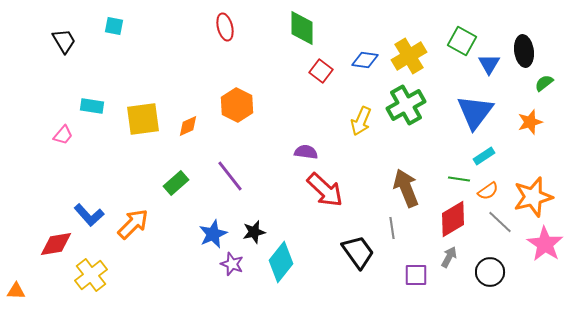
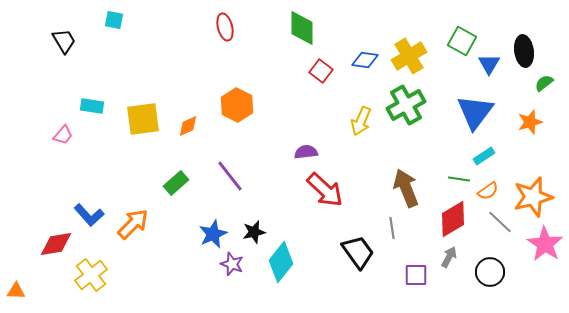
cyan square at (114, 26): moved 6 px up
purple semicircle at (306, 152): rotated 15 degrees counterclockwise
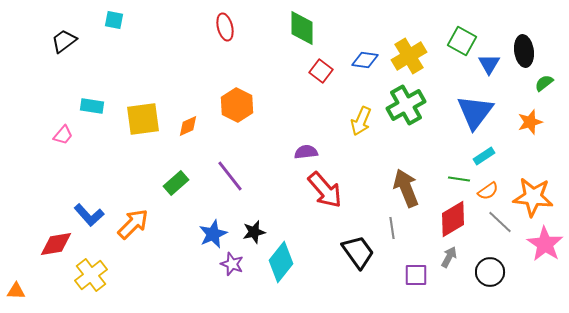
black trapezoid at (64, 41): rotated 96 degrees counterclockwise
red arrow at (325, 190): rotated 6 degrees clockwise
orange star at (533, 197): rotated 21 degrees clockwise
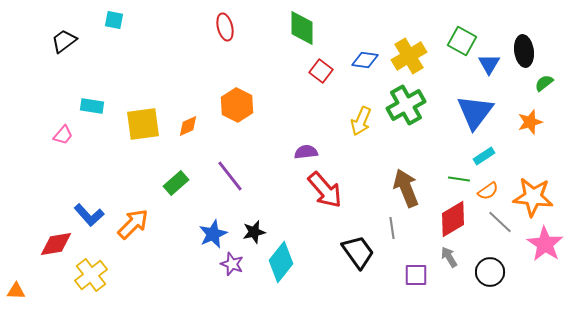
yellow square at (143, 119): moved 5 px down
gray arrow at (449, 257): rotated 60 degrees counterclockwise
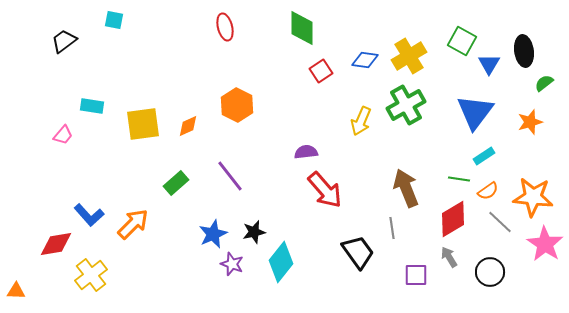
red square at (321, 71): rotated 20 degrees clockwise
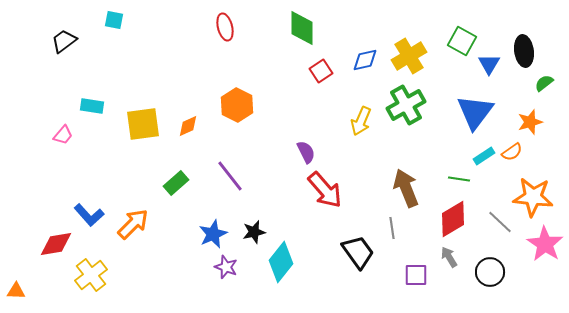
blue diamond at (365, 60): rotated 20 degrees counterclockwise
purple semicircle at (306, 152): rotated 70 degrees clockwise
orange semicircle at (488, 191): moved 24 px right, 39 px up
purple star at (232, 264): moved 6 px left, 3 px down
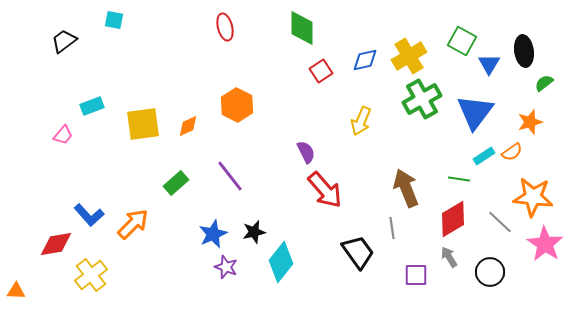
green cross at (406, 105): moved 16 px right, 6 px up
cyan rectangle at (92, 106): rotated 30 degrees counterclockwise
